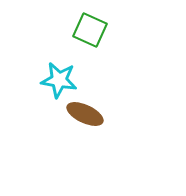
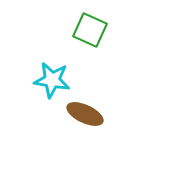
cyan star: moved 7 px left
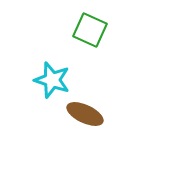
cyan star: rotated 9 degrees clockwise
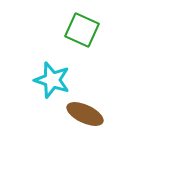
green square: moved 8 px left
